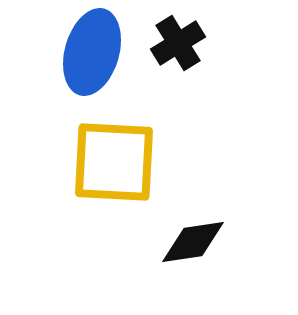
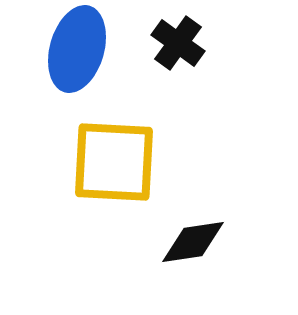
black cross: rotated 22 degrees counterclockwise
blue ellipse: moved 15 px left, 3 px up
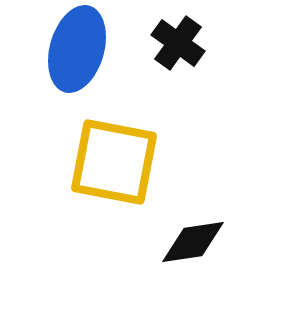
yellow square: rotated 8 degrees clockwise
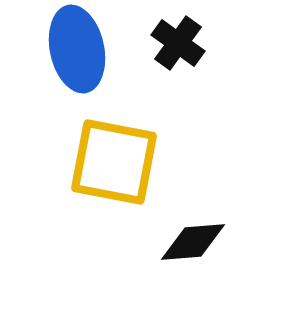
blue ellipse: rotated 28 degrees counterclockwise
black diamond: rotated 4 degrees clockwise
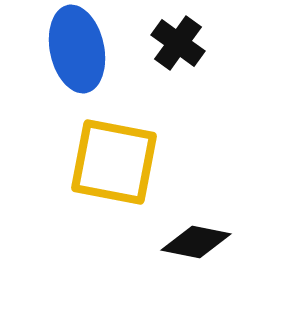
black diamond: moved 3 px right; rotated 16 degrees clockwise
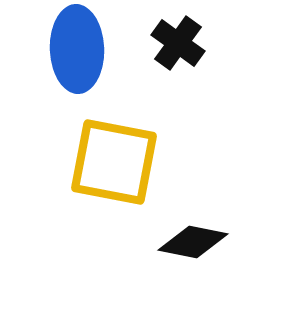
blue ellipse: rotated 10 degrees clockwise
black diamond: moved 3 px left
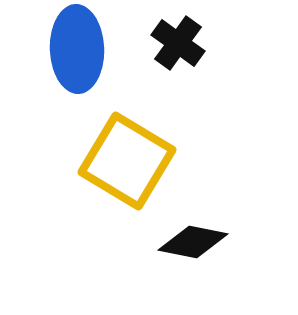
yellow square: moved 13 px right, 1 px up; rotated 20 degrees clockwise
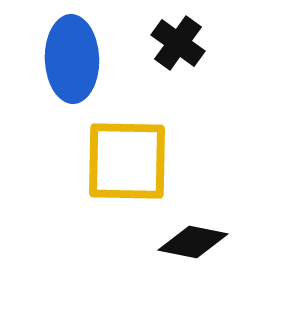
blue ellipse: moved 5 px left, 10 px down
yellow square: rotated 30 degrees counterclockwise
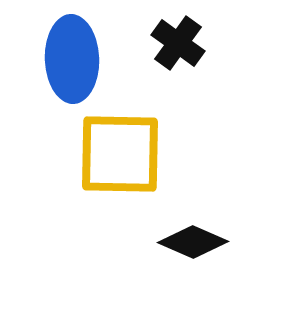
yellow square: moved 7 px left, 7 px up
black diamond: rotated 12 degrees clockwise
